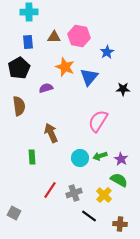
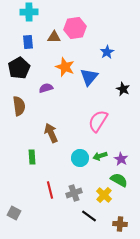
pink hexagon: moved 4 px left, 8 px up; rotated 20 degrees counterclockwise
black star: rotated 24 degrees clockwise
red line: rotated 48 degrees counterclockwise
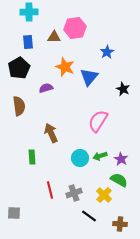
gray square: rotated 24 degrees counterclockwise
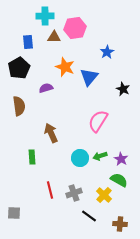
cyan cross: moved 16 px right, 4 px down
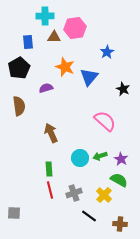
pink semicircle: moved 7 px right; rotated 100 degrees clockwise
green rectangle: moved 17 px right, 12 px down
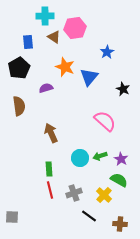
brown triangle: rotated 32 degrees clockwise
gray square: moved 2 px left, 4 px down
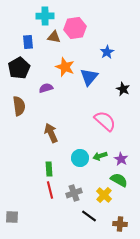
brown triangle: rotated 24 degrees counterclockwise
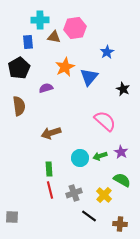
cyan cross: moved 5 px left, 4 px down
orange star: rotated 24 degrees clockwise
brown arrow: rotated 84 degrees counterclockwise
purple star: moved 7 px up
green semicircle: moved 3 px right
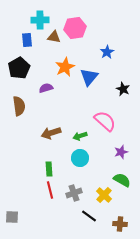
blue rectangle: moved 1 px left, 2 px up
purple star: rotated 24 degrees clockwise
green arrow: moved 20 px left, 20 px up
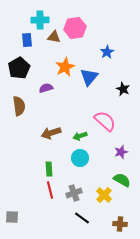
black line: moved 7 px left, 2 px down
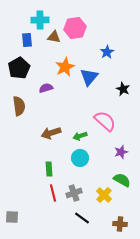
red line: moved 3 px right, 3 px down
